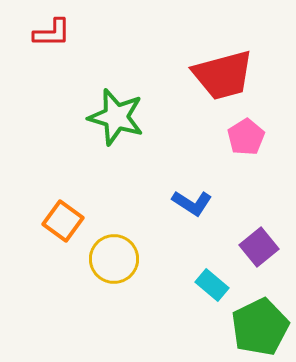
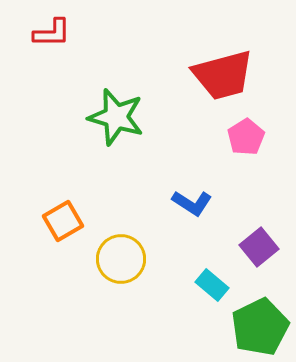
orange square: rotated 24 degrees clockwise
yellow circle: moved 7 px right
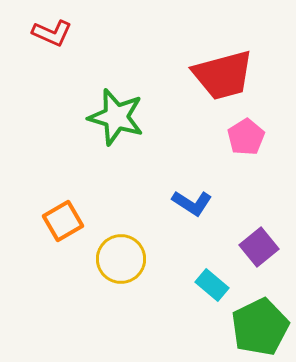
red L-shape: rotated 24 degrees clockwise
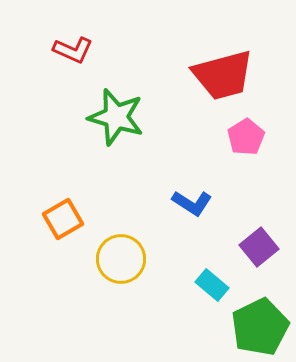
red L-shape: moved 21 px right, 17 px down
orange square: moved 2 px up
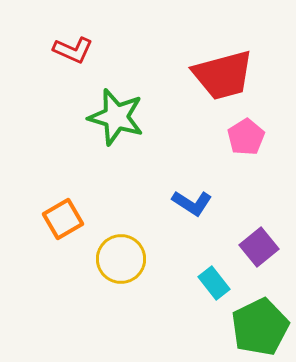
cyan rectangle: moved 2 px right, 2 px up; rotated 12 degrees clockwise
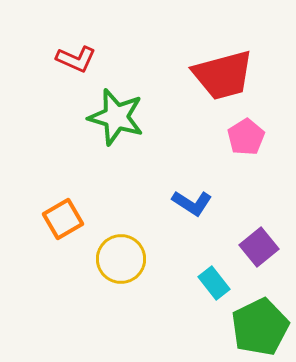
red L-shape: moved 3 px right, 9 px down
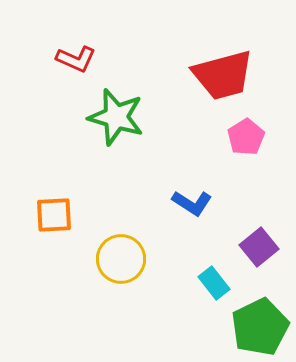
orange square: moved 9 px left, 4 px up; rotated 27 degrees clockwise
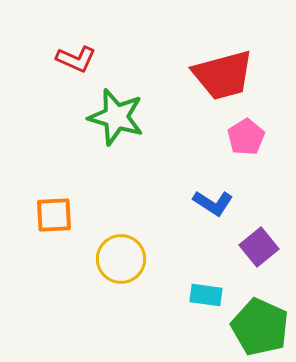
blue L-shape: moved 21 px right
cyan rectangle: moved 8 px left, 12 px down; rotated 44 degrees counterclockwise
green pentagon: rotated 22 degrees counterclockwise
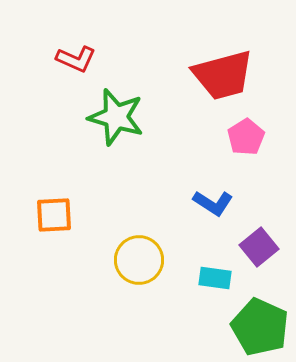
yellow circle: moved 18 px right, 1 px down
cyan rectangle: moved 9 px right, 17 px up
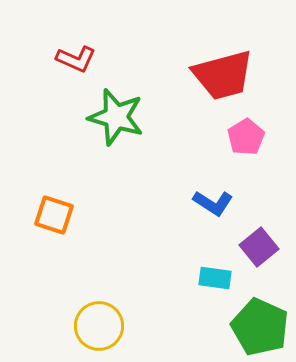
orange square: rotated 21 degrees clockwise
yellow circle: moved 40 px left, 66 px down
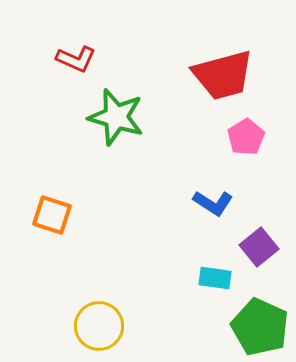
orange square: moved 2 px left
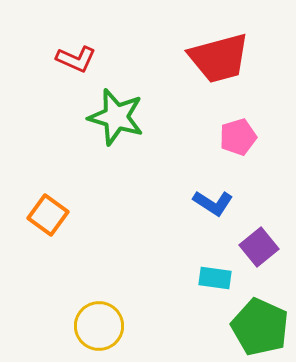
red trapezoid: moved 4 px left, 17 px up
pink pentagon: moved 8 px left; rotated 15 degrees clockwise
orange square: moved 4 px left; rotated 18 degrees clockwise
